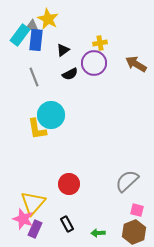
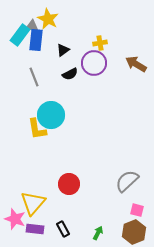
pink star: moved 8 px left
black rectangle: moved 4 px left, 5 px down
purple rectangle: rotated 72 degrees clockwise
green arrow: rotated 120 degrees clockwise
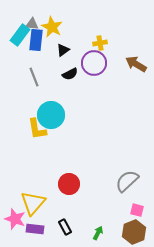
yellow star: moved 4 px right, 8 px down
gray triangle: moved 2 px up
black rectangle: moved 2 px right, 2 px up
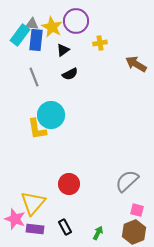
purple circle: moved 18 px left, 42 px up
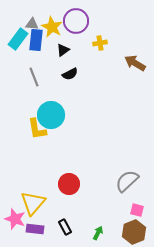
cyan rectangle: moved 2 px left, 4 px down
brown arrow: moved 1 px left, 1 px up
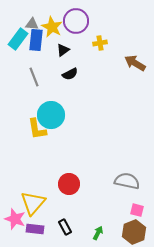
gray semicircle: rotated 55 degrees clockwise
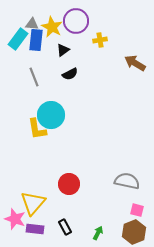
yellow cross: moved 3 px up
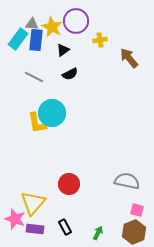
brown arrow: moved 6 px left, 5 px up; rotated 20 degrees clockwise
gray line: rotated 42 degrees counterclockwise
cyan circle: moved 1 px right, 2 px up
yellow L-shape: moved 6 px up
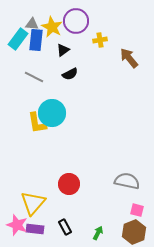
pink star: moved 2 px right, 6 px down
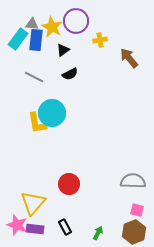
gray semicircle: moved 6 px right; rotated 10 degrees counterclockwise
